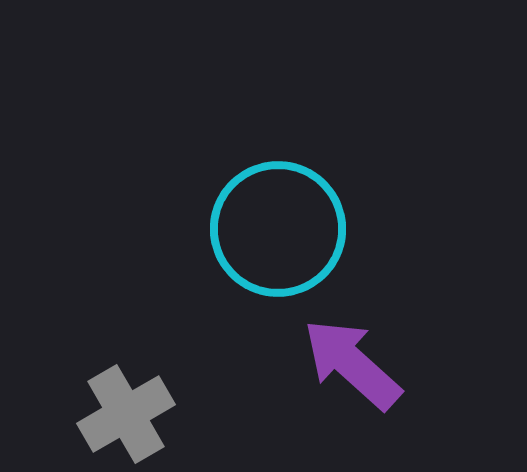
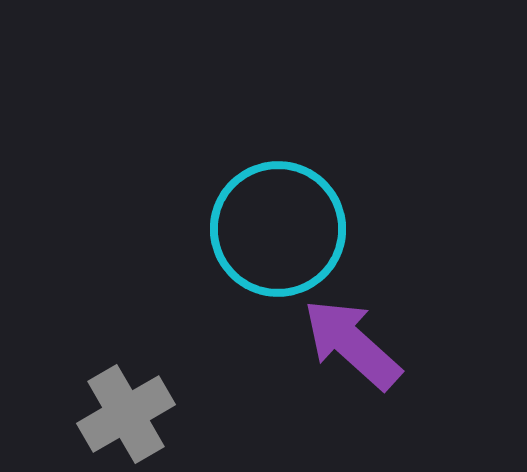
purple arrow: moved 20 px up
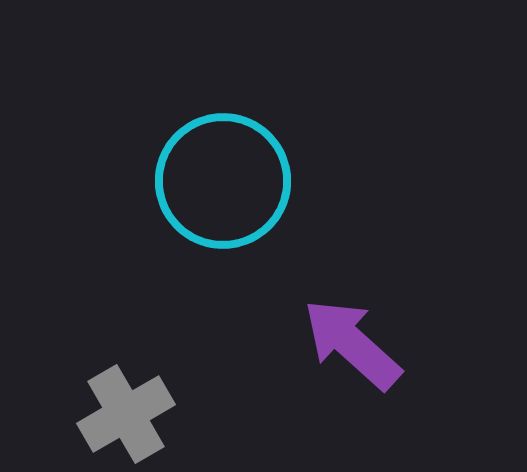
cyan circle: moved 55 px left, 48 px up
